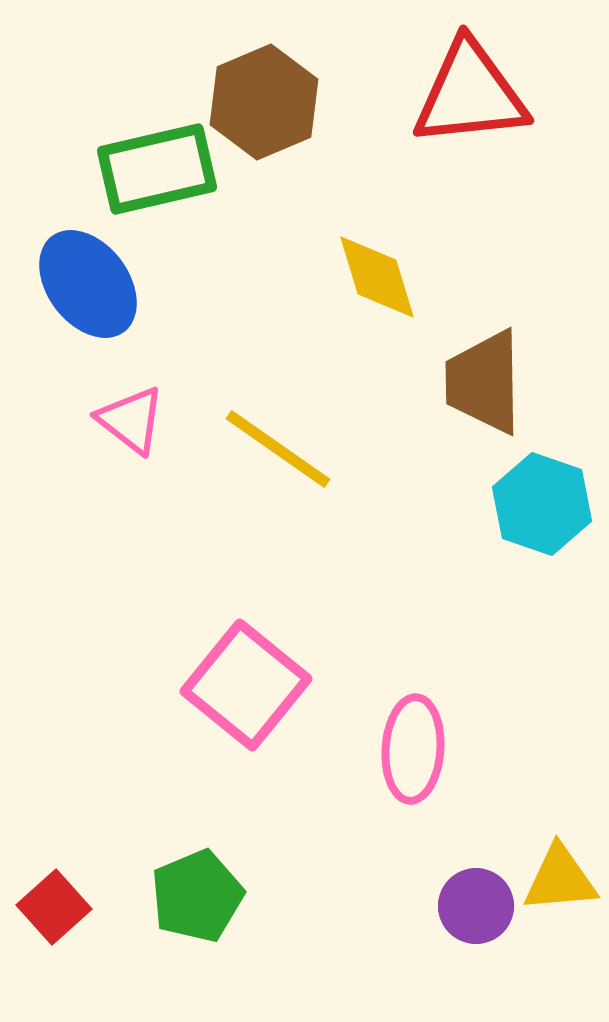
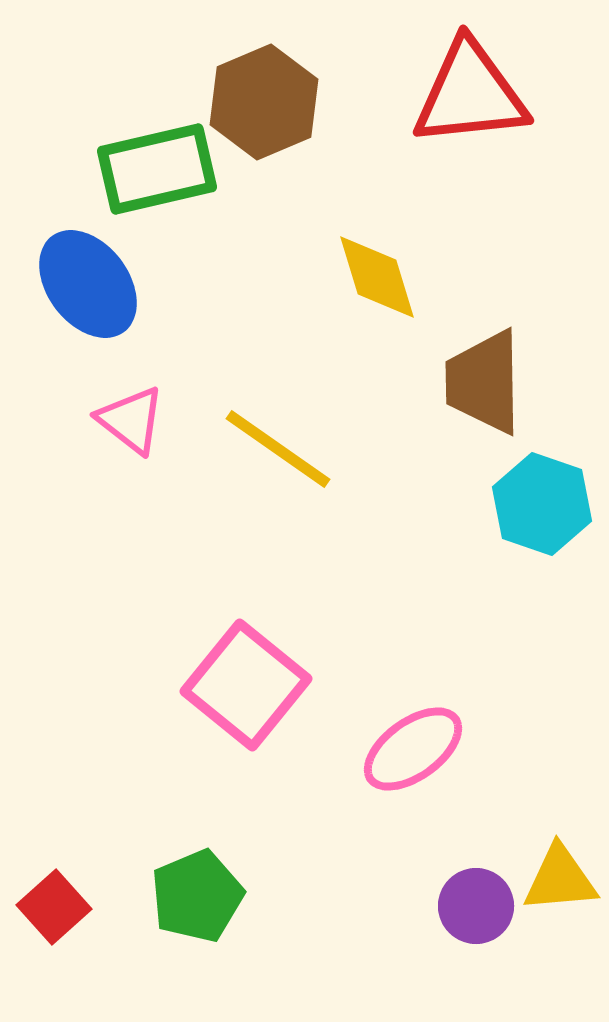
pink ellipse: rotated 50 degrees clockwise
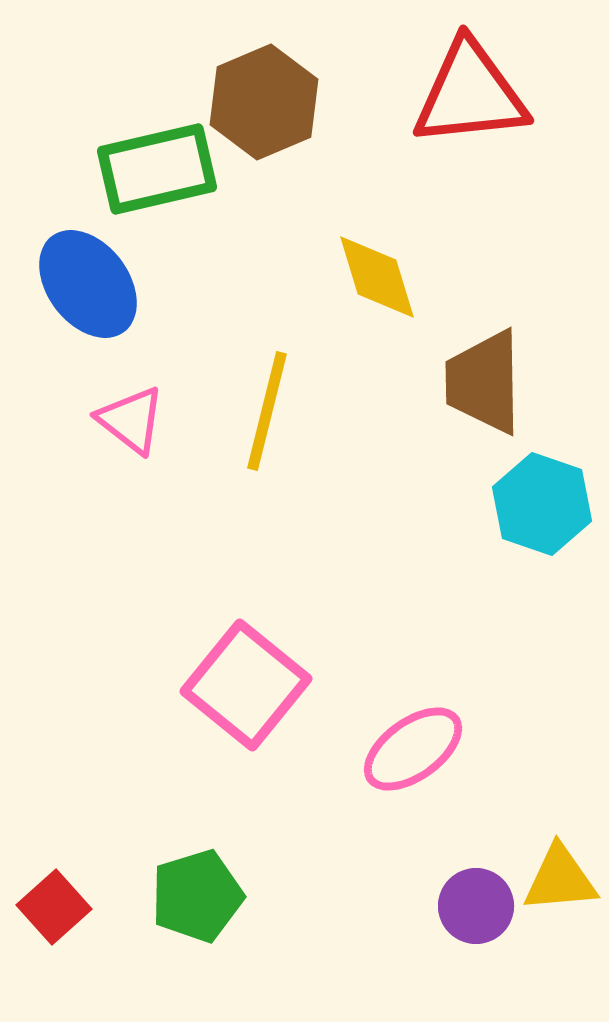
yellow line: moved 11 px left, 38 px up; rotated 69 degrees clockwise
green pentagon: rotated 6 degrees clockwise
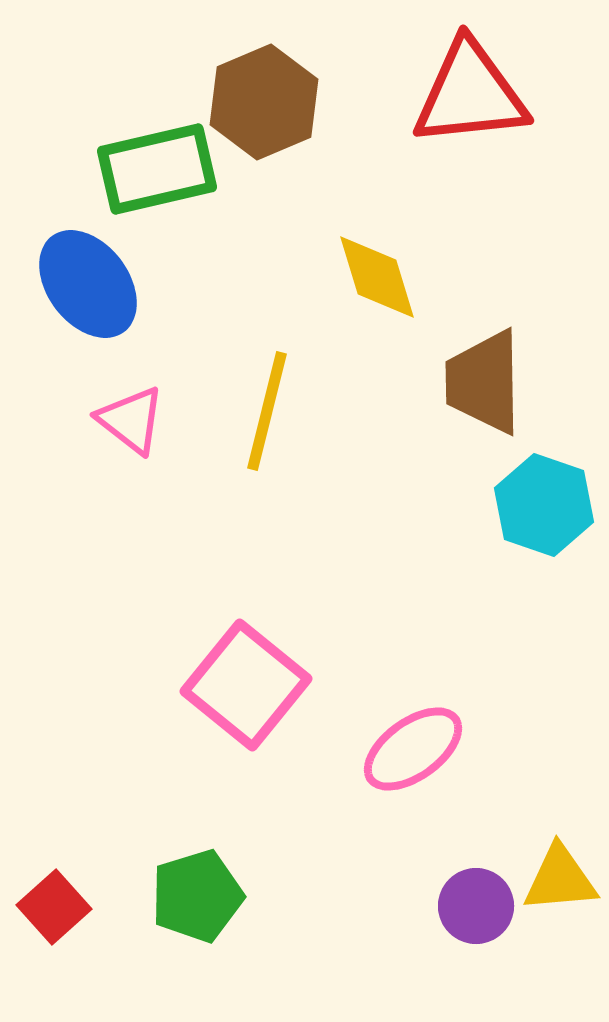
cyan hexagon: moved 2 px right, 1 px down
